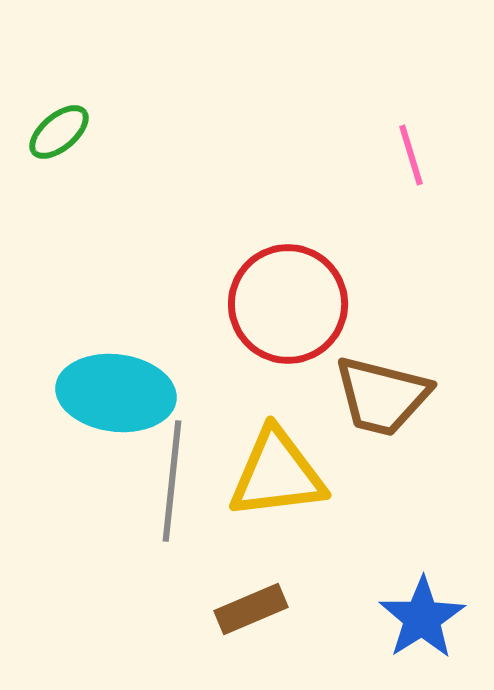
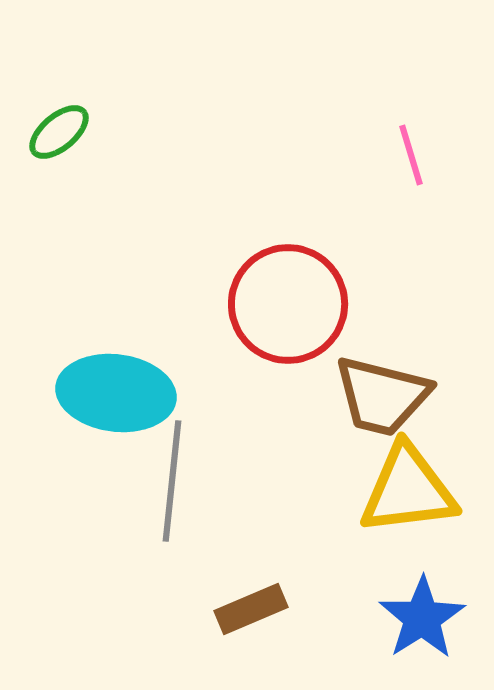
yellow triangle: moved 131 px right, 16 px down
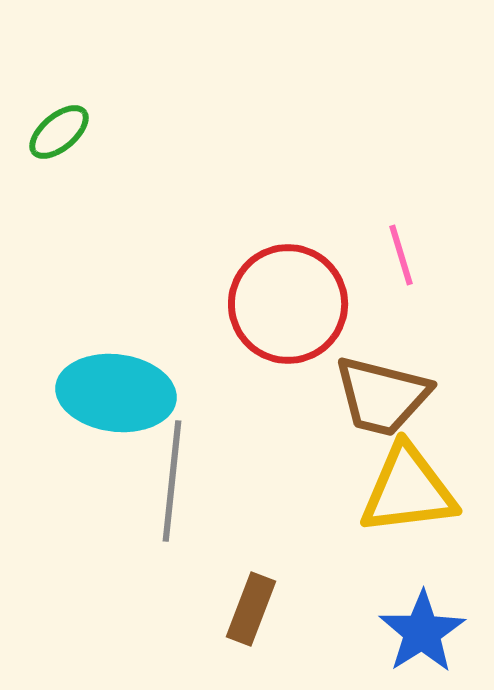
pink line: moved 10 px left, 100 px down
brown rectangle: rotated 46 degrees counterclockwise
blue star: moved 14 px down
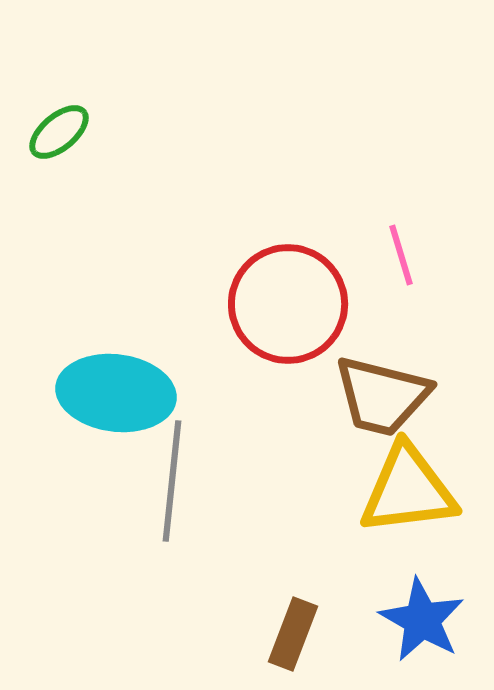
brown rectangle: moved 42 px right, 25 px down
blue star: moved 12 px up; rotated 10 degrees counterclockwise
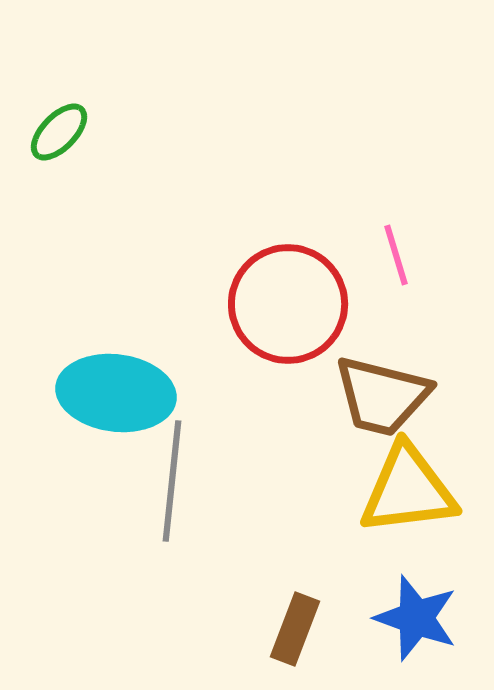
green ellipse: rotated 6 degrees counterclockwise
pink line: moved 5 px left
blue star: moved 6 px left, 2 px up; rotated 10 degrees counterclockwise
brown rectangle: moved 2 px right, 5 px up
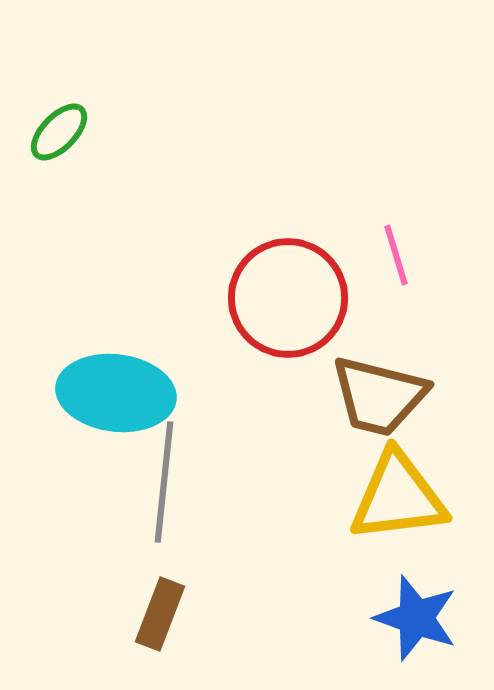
red circle: moved 6 px up
brown trapezoid: moved 3 px left
gray line: moved 8 px left, 1 px down
yellow triangle: moved 10 px left, 7 px down
brown rectangle: moved 135 px left, 15 px up
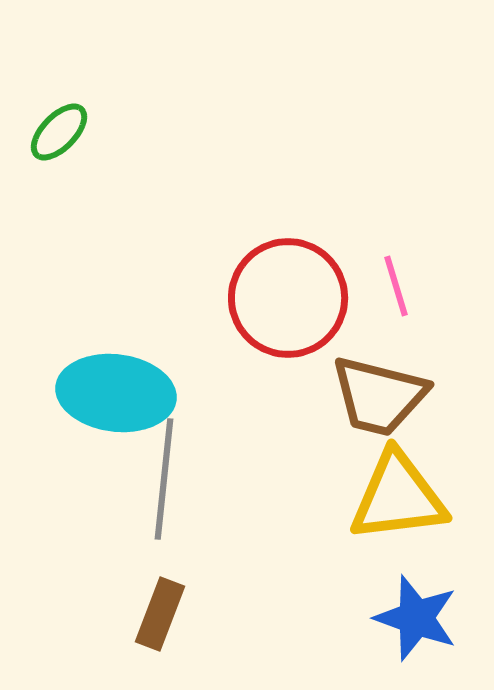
pink line: moved 31 px down
gray line: moved 3 px up
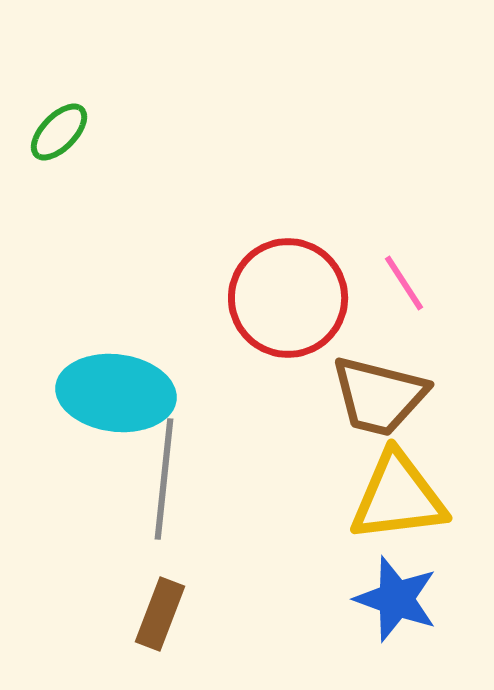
pink line: moved 8 px right, 3 px up; rotated 16 degrees counterclockwise
blue star: moved 20 px left, 19 px up
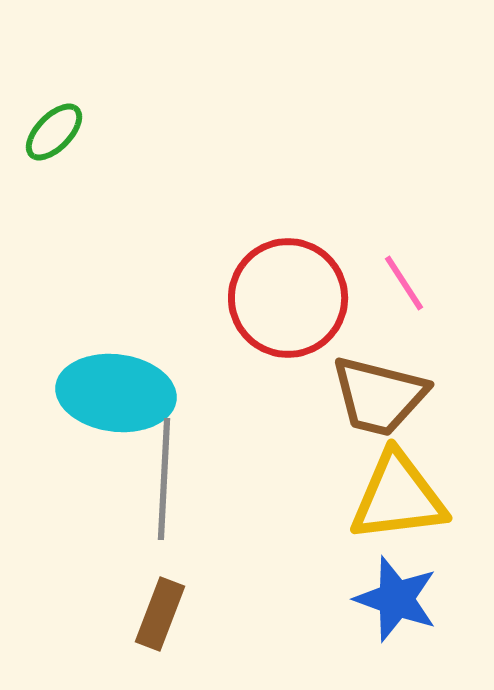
green ellipse: moved 5 px left
gray line: rotated 3 degrees counterclockwise
